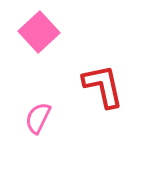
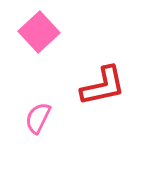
red L-shape: rotated 90 degrees clockwise
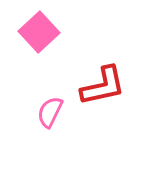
pink semicircle: moved 12 px right, 6 px up
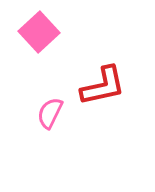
pink semicircle: moved 1 px down
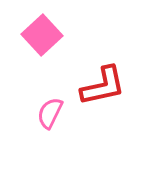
pink square: moved 3 px right, 3 px down
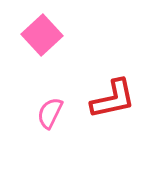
red L-shape: moved 10 px right, 13 px down
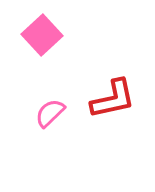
pink semicircle: rotated 20 degrees clockwise
